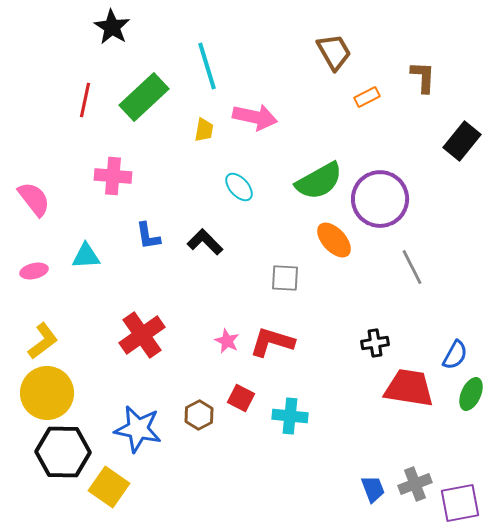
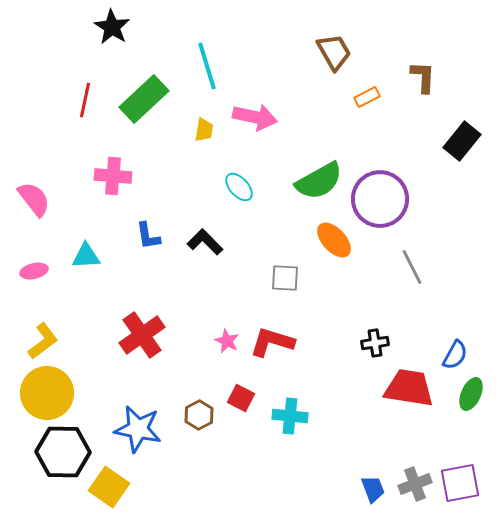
green rectangle: moved 2 px down
purple square: moved 20 px up
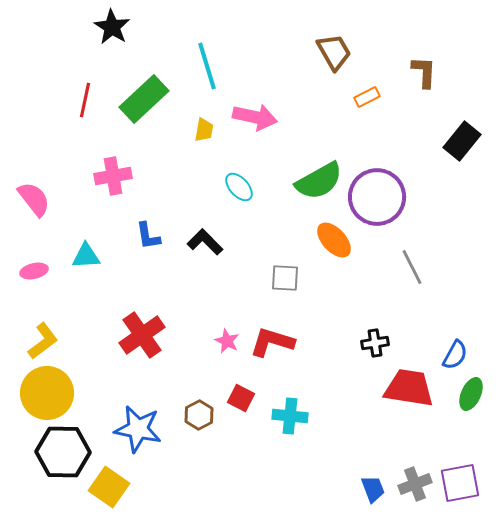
brown L-shape: moved 1 px right, 5 px up
pink cross: rotated 15 degrees counterclockwise
purple circle: moved 3 px left, 2 px up
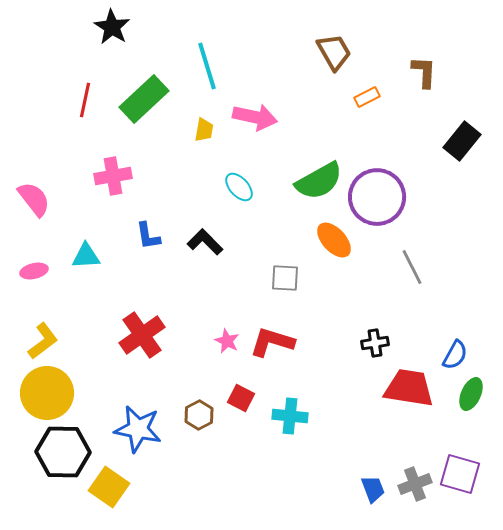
purple square: moved 9 px up; rotated 27 degrees clockwise
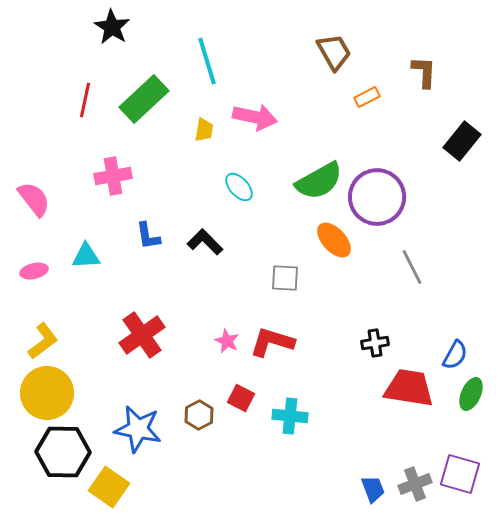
cyan line: moved 5 px up
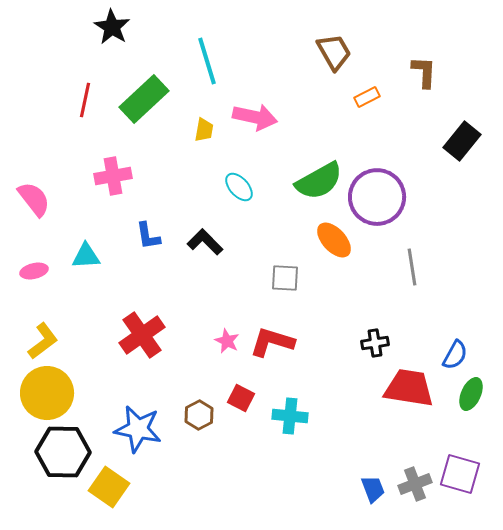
gray line: rotated 18 degrees clockwise
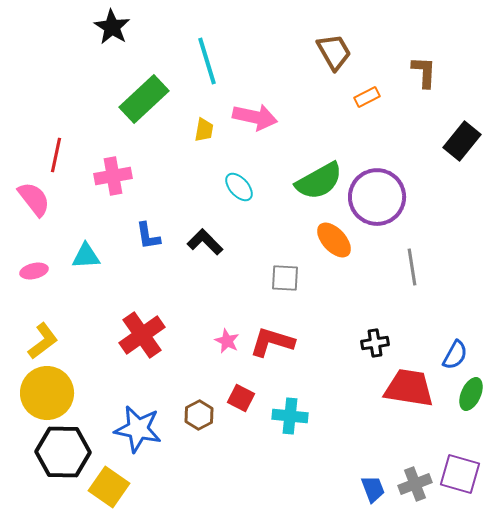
red line: moved 29 px left, 55 px down
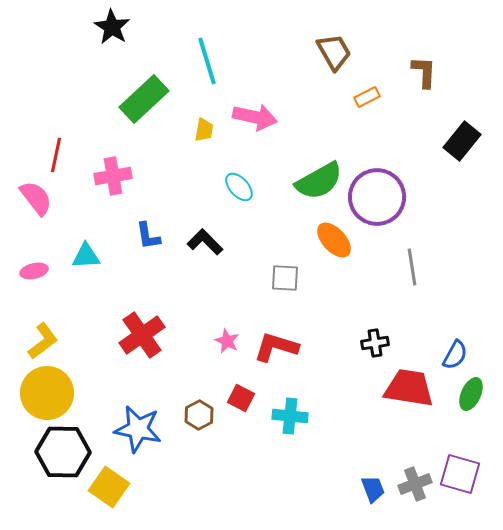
pink semicircle: moved 2 px right, 1 px up
red L-shape: moved 4 px right, 5 px down
